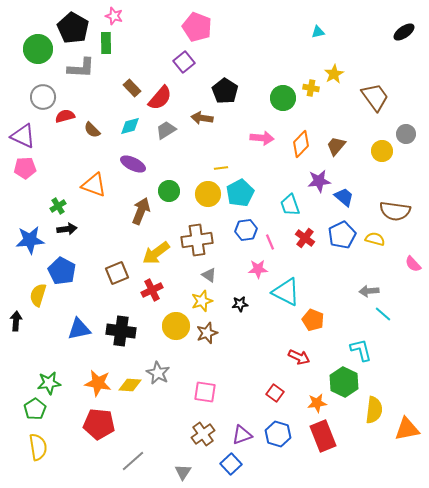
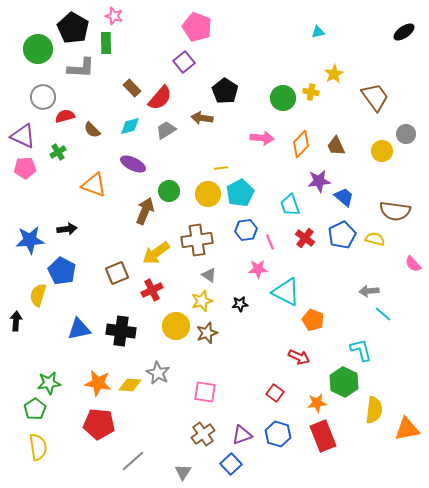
yellow cross at (311, 88): moved 4 px down
brown trapezoid at (336, 146): rotated 65 degrees counterclockwise
green cross at (58, 206): moved 54 px up
brown arrow at (141, 211): moved 4 px right
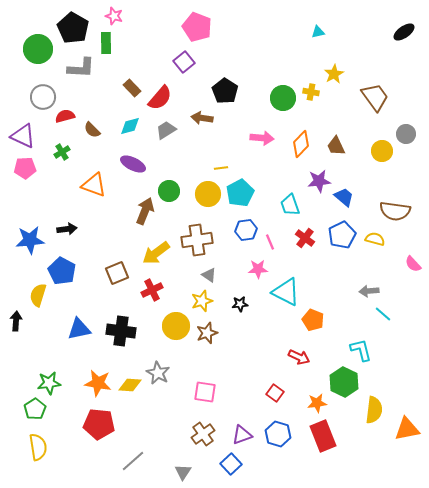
green cross at (58, 152): moved 4 px right
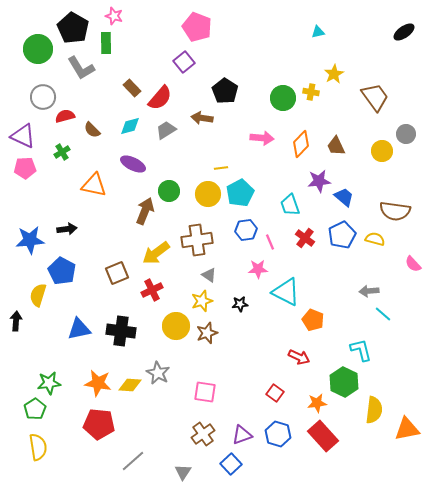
gray L-shape at (81, 68): rotated 56 degrees clockwise
orange triangle at (94, 185): rotated 8 degrees counterclockwise
red rectangle at (323, 436): rotated 20 degrees counterclockwise
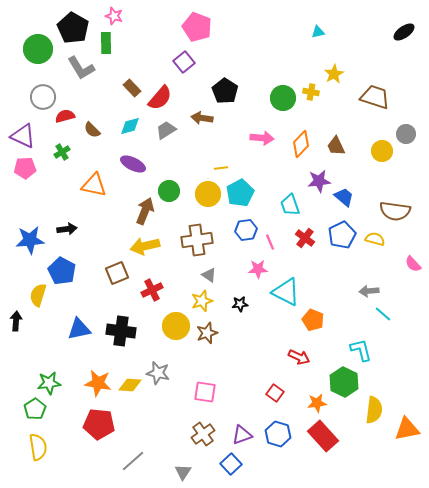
brown trapezoid at (375, 97): rotated 36 degrees counterclockwise
yellow arrow at (156, 253): moved 11 px left, 7 px up; rotated 24 degrees clockwise
gray star at (158, 373): rotated 15 degrees counterclockwise
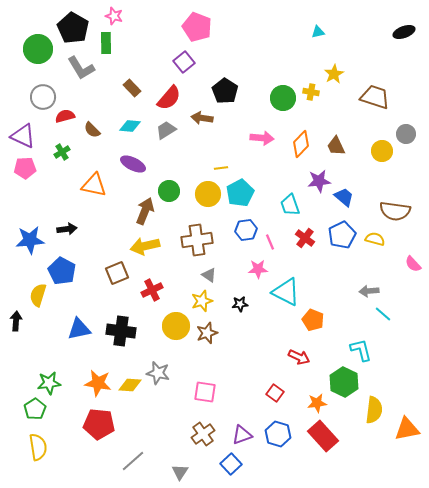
black ellipse at (404, 32): rotated 15 degrees clockwise
red semicircle at (160, 98): moved 9 px right
cyan diamond at (130, 126): rotated 20 degrees clockwise
gray triangle at (183, 472): moved 3 px left
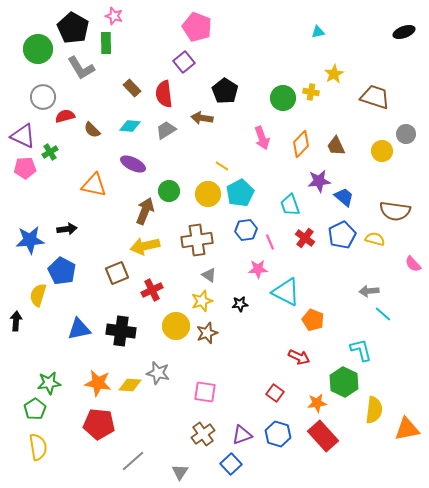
red semicircle at (169, 98): moved 5 px left, 4 px up; rotated 132 degrees clockwise
pink arrow at (262, 138): rotated 65 degrees clockwise
green cross at (62, 152): moved 12 px left
yellow line at (221, 168): moved 1 px right, 2 px up; rotated 40 degrees clockwise
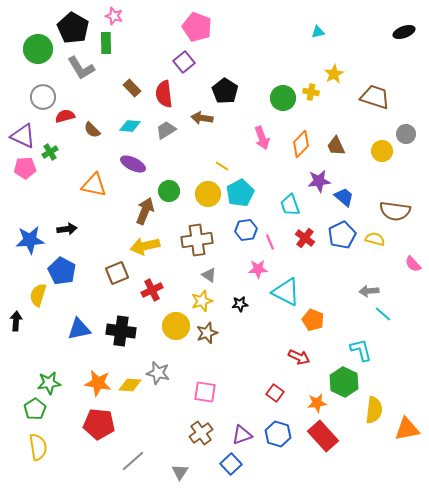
brown cross at (203, 434): moved 2 px left, 1 px up
